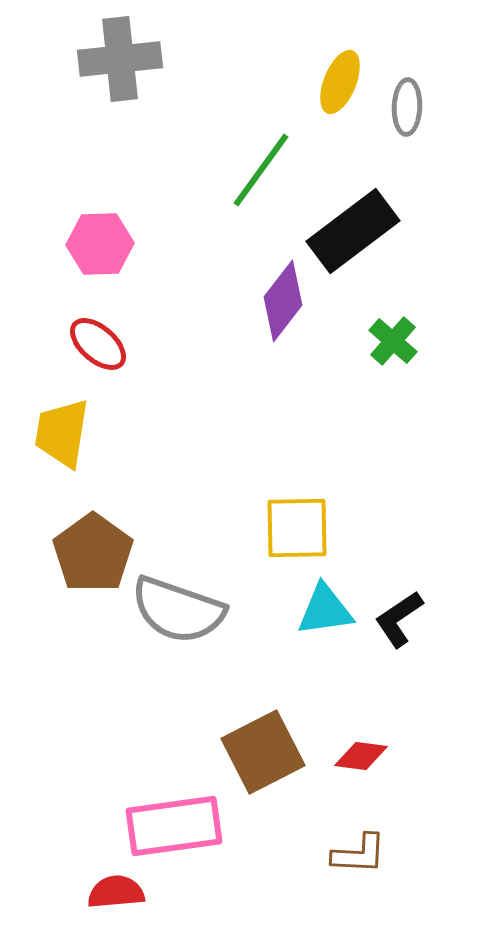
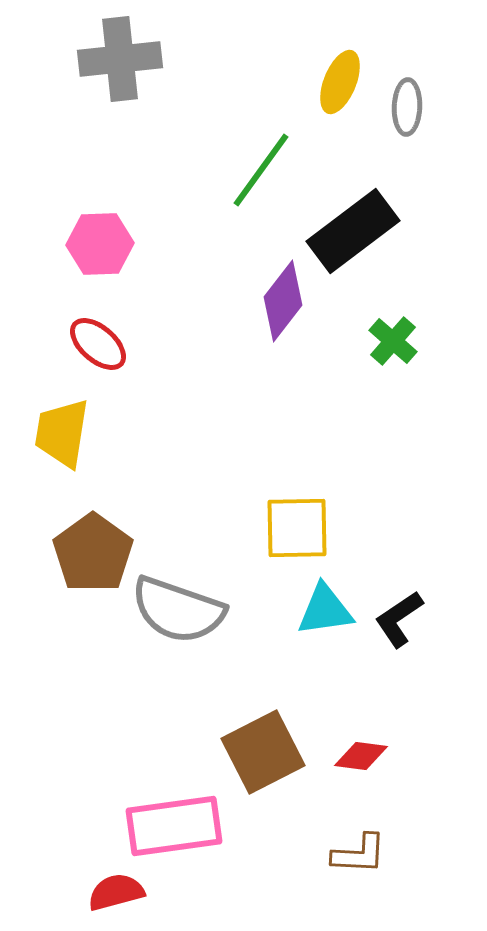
red semicircle: rotated 10 degrees counterclockwise
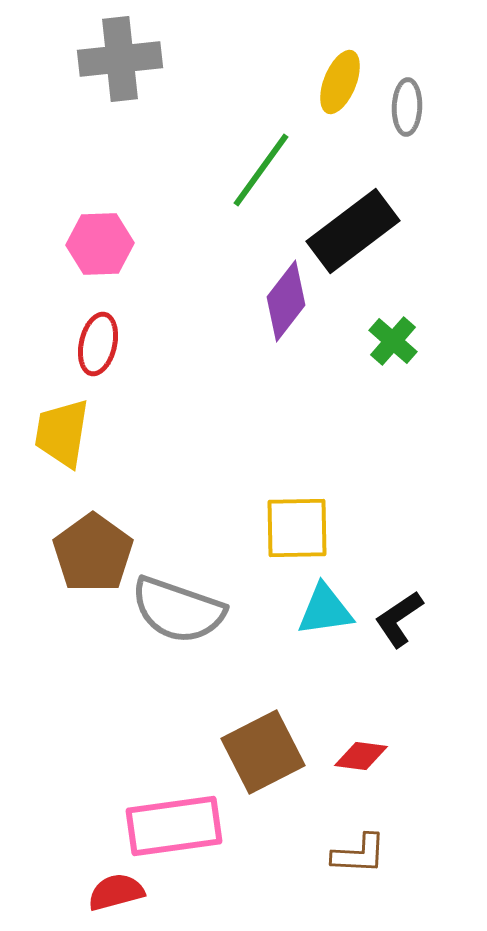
purple diamond: moved 3 px right
red ellipse: rotated 62 degrees clockwise
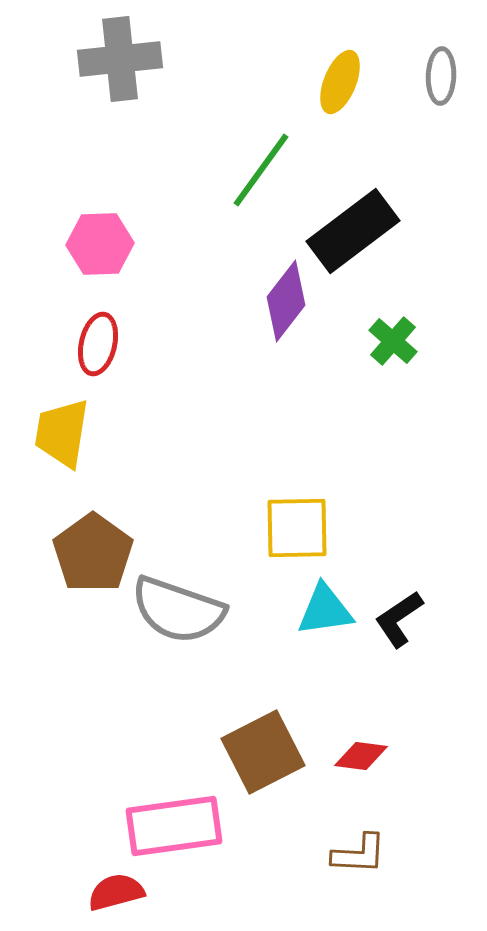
gray ellipse: moved 34 px right, 31 px up
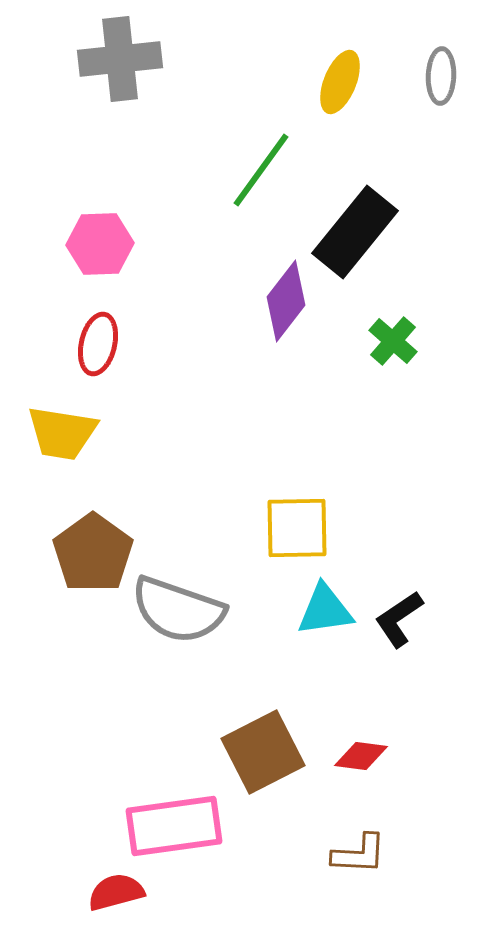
black rectangle: moved 2 px right, 1 px down; rotated 14 degrees counterclockwise
yellow trapezoid: rotated 90 degrees counterclockwise
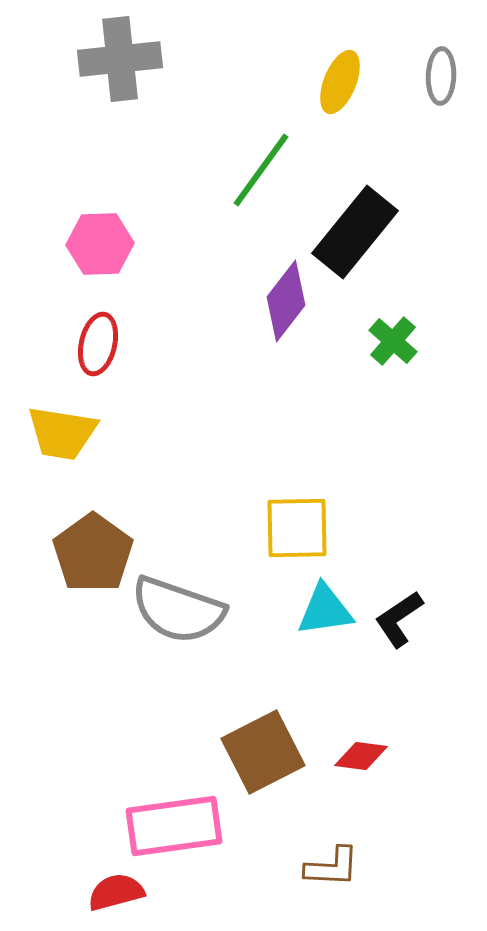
brown L-shape: moved 27 px left, 13 px down
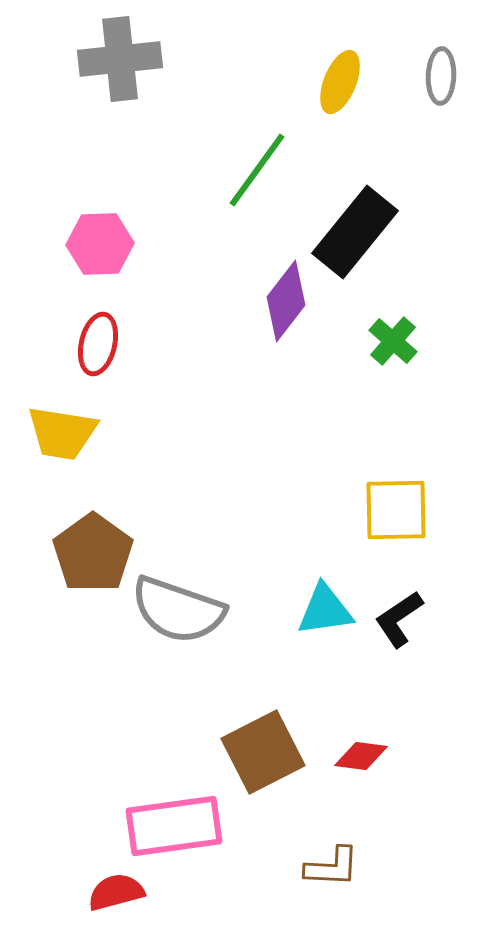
green line: moved 4 px left
yellow square: moved 99 px right, 18 px up
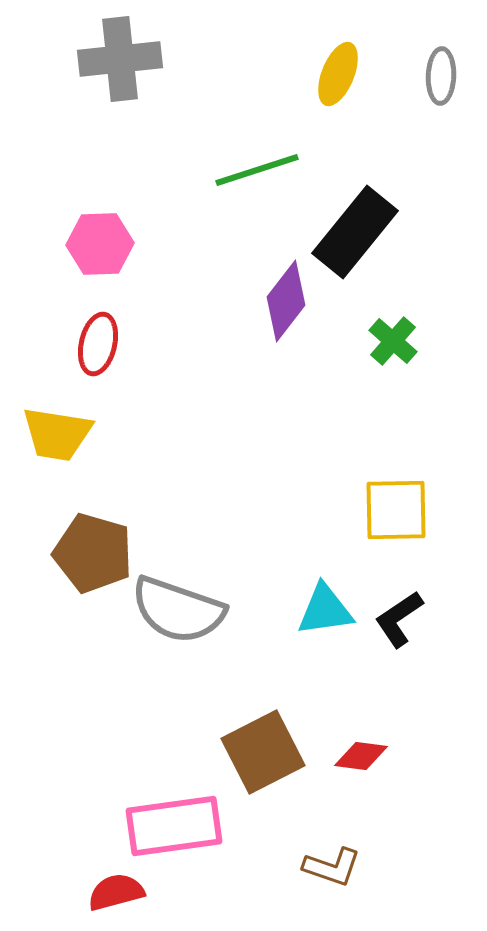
yellow ellipse: moved 2 px left, 8 px up
green line: rotated 36 degrees clockwise
yellow trapezoid: moved 5 px left, 1 px down
brown pentagon: rotated 20 degrees counterclockwise
brown L-shape: rotated 16 degrees clockwise
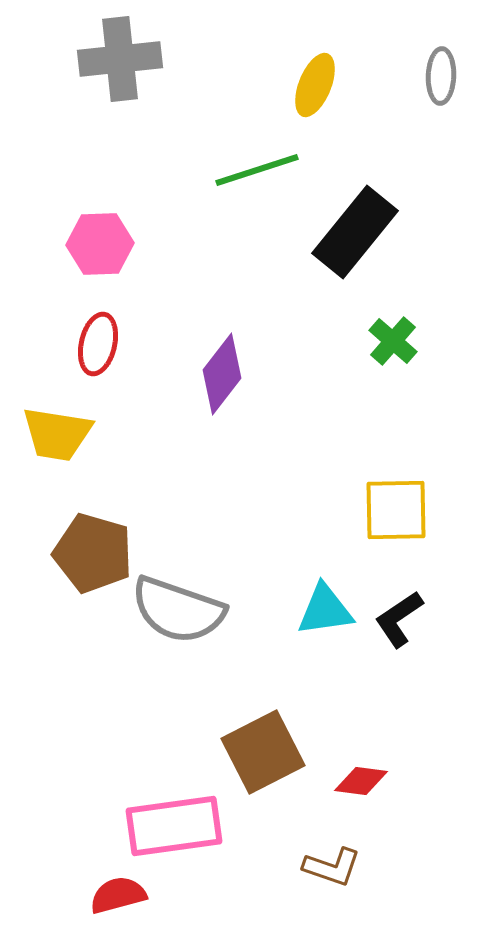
yellow ellipse: moved 23 px left, 11 px down
purple diamond: moved 64 px left, 73 px down
red diamond: moved 25 px down
red semicircle: moved 2 px right, 3 px down
